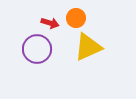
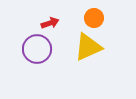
orange circle: moved 18 px right
red arrow: rotated 36 degrees counterclockwise
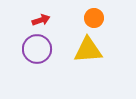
red arrow: moved 9 px left, 3 px up
yellow triangle: moved 3 px down; rotated 20 degrees clockwise
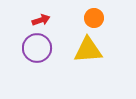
purple circle: moved 1 px up
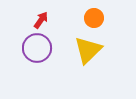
red arrow: rotated 36 degrees counterclockwise
yellow triangle: rotated 40 degrees counterclockwise
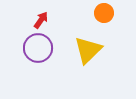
orange circle: moved 10 px right, 5 px up
purple circle: moved 1 px right
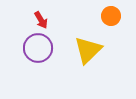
orange circle: moved 7 px right, 3 px down
red arrow: rotated 114 degrees clockwise
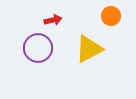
red arrow: moved 12 px right; rotated 72 degrees counterclockwise
yellow triangle: moved 1 px right, 1 px up; rotated 16 degrees clockwise
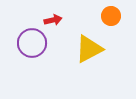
purple circle: moved 6 px left, 5 px up
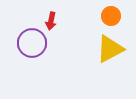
red arrow: moved 2 px left, 1 px down; rotated 114 degrees clockwise
yellow triangle: moved 21 px right
